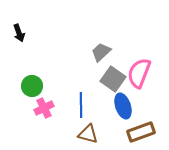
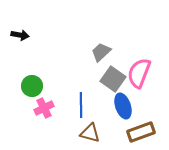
black arrow: moved 1 px right, 2 px down; rotated 60 degrees counterclockwise
brown triangle: moved 2 px right, 1 px up
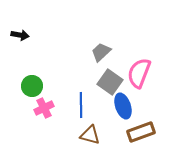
gray square: moved 3 px left, 3 px down
brown triangle: moved 2 px down
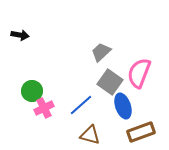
green circle: moved 5 px down
blue line: rotated 50 degrees clockwise
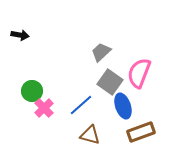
pink cross: rotated 18 degrees counterclockwise
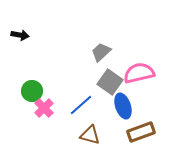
pink semicircle: rotated 56 degrees clockwise
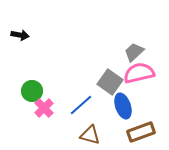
gray trapezoid: moved 33 px right
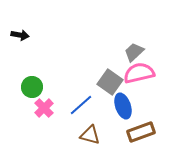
green circle: moved 4 px up
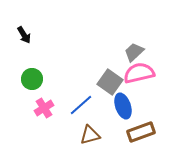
black arrow: moved 4 px right; rotated 48 degrees clockwise
green circle: moved 8 px up
pink cross: rotated 12 degrees clockwise
brown triangle: rotated 30 degrees counterclockwise
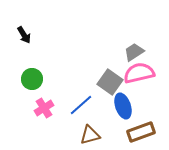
gray trapezoid: rotated 10 degrees clockwise
